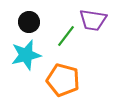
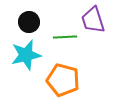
purple trapezoid: rotated 64 degrees clockwise
green line: moved 1 px left, 1 px down; rotated 50 degrees clockwise
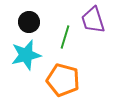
green line: rotated 70 degrees counterclockwise
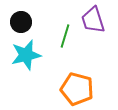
black circle: moved 8 px left
green line: moved 1 px up
orange pentagon: moved 14 px right, 9 px down
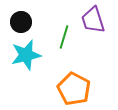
green line: moved 1 px left, 1 px down
orange pentagon: moved 3 px left; rotated 12 degrees clockwise
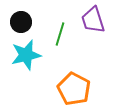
green line: moved 4 px left, 3 px up
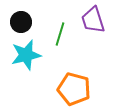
orange pentagon: rotated 12 degrees counterclockwise
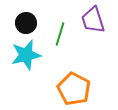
black circle: moved 5 px right, 1 px down
orange pentagon: rotated 12 degrees clockwise
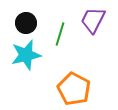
purple trapezoid: rotated 44 degrees clockwise
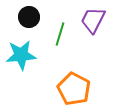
black circle: moved 3 px right, 6 px up
cyan star: moved 5 px left; rotated 8 degrees clockwise
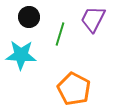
purple trapezoid: moved 1 px up
cyan star: rotated 8 degrees clockwise
